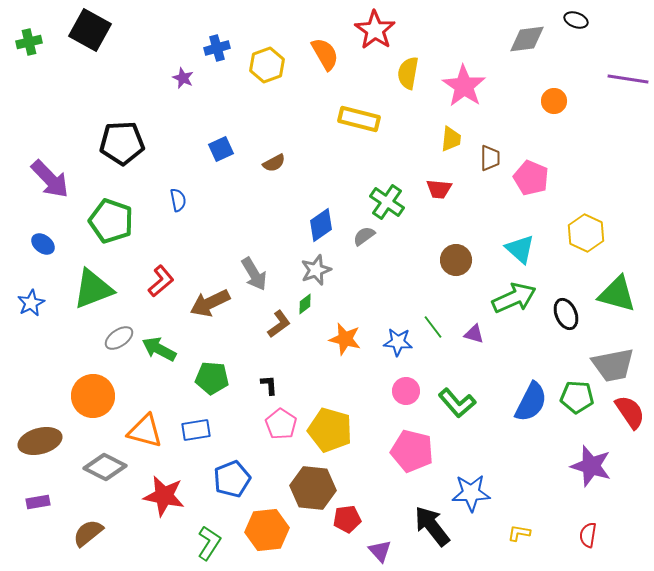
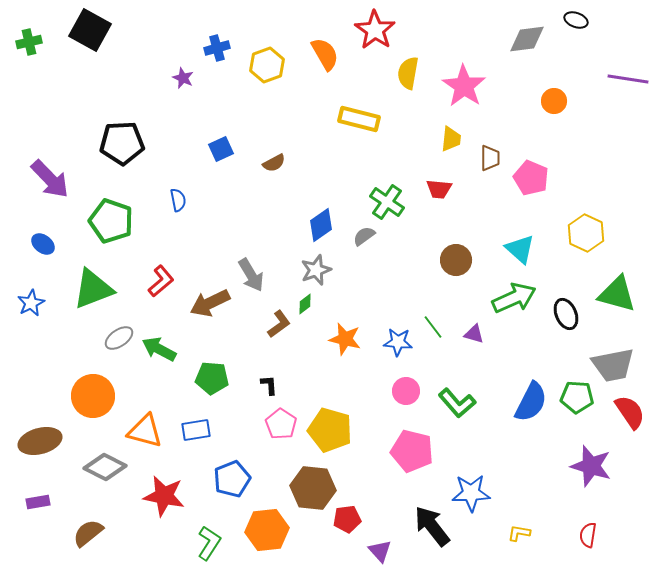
gray arrow at (254, 274): moved 3 px left, 1 px down
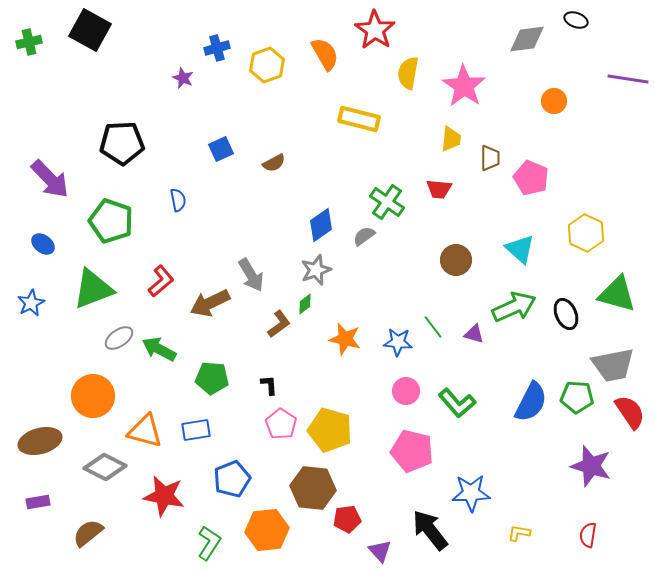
green arrow at (514, 298): moved 9 px down
black arrow at (432, 526): moved 2 px left, 4 px down
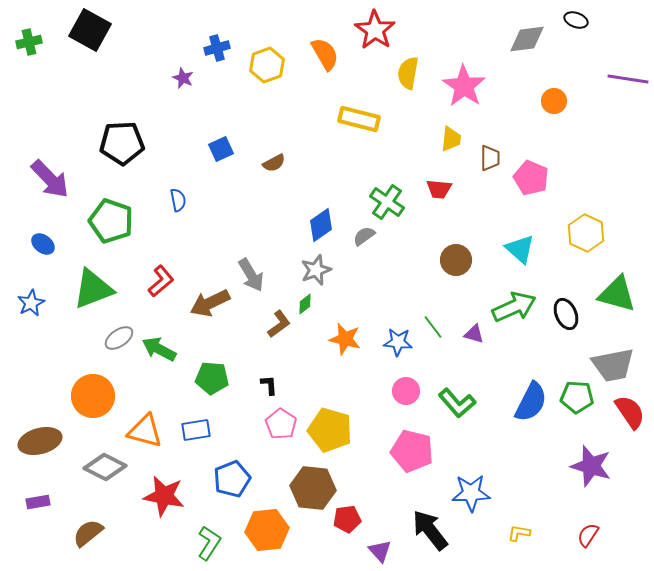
red semicircle at (588, 535): rotated 25 degrees clockwise
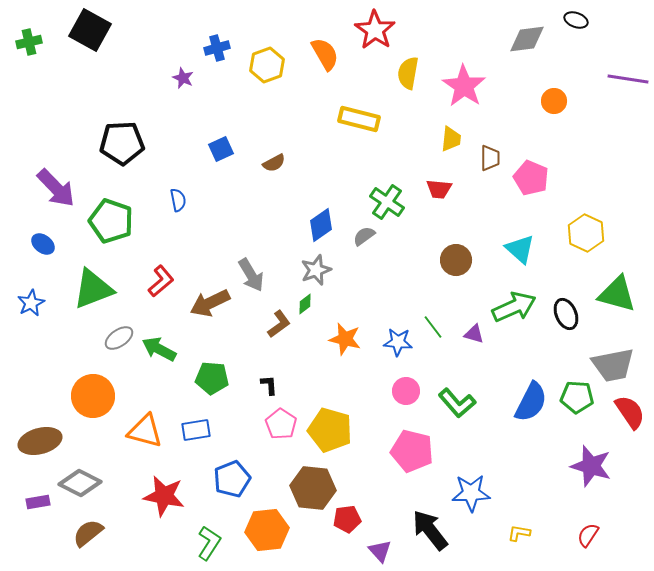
purple arrow at (50, 179): moved 6 px right, 9 px down
gray diamond at (105, 467): moved 25 px left, 16 px down
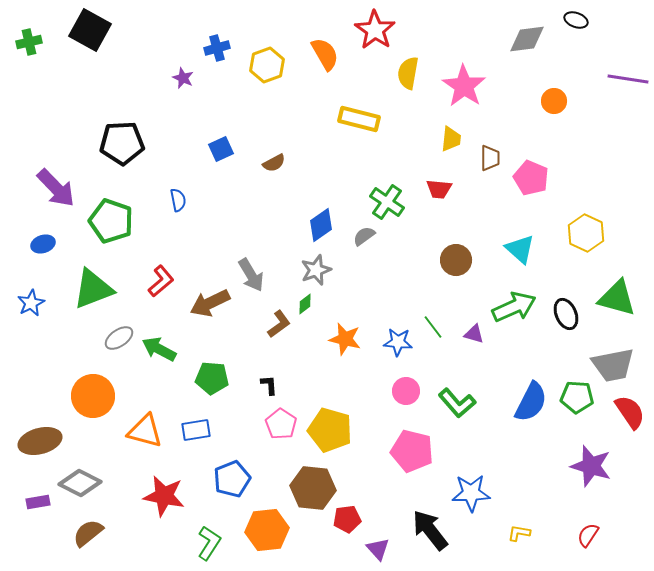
blue ellipse at (43, 244): rotated 55 degrees counterclockwise
green triangle at (617, 294): moved 4 px down
purple triangle at (380, 551): moved 2 px left, 2 px up
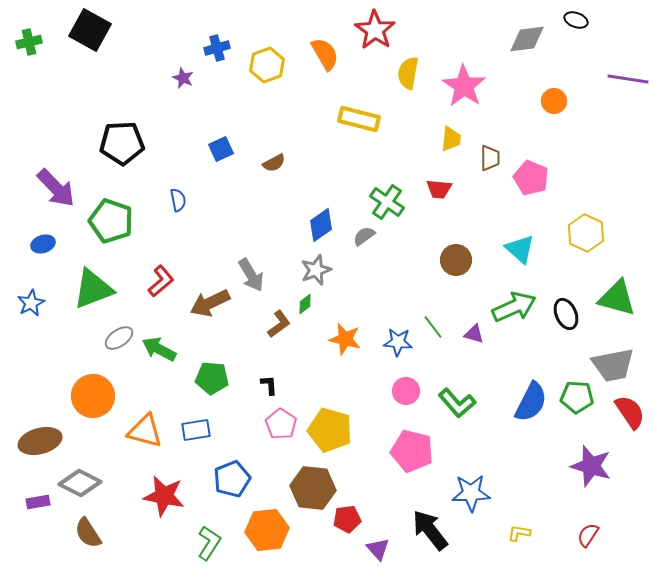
brown semicircle at (88, 533): rotated 84 degrees counterclockwise
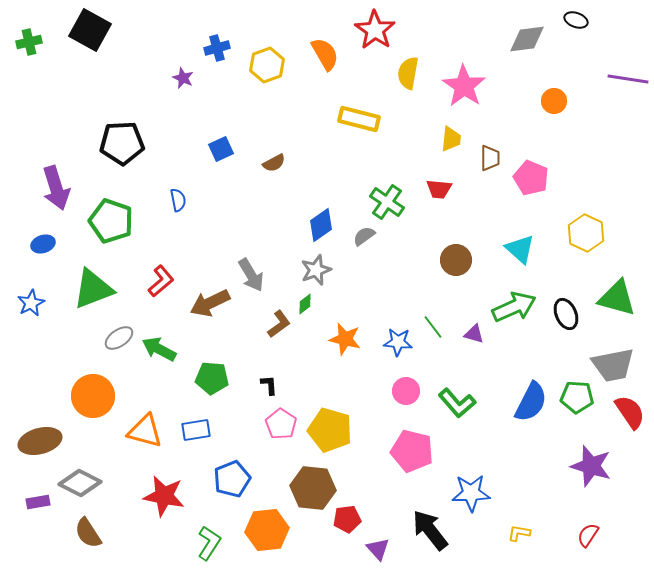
purple arrow at (56, 188): rotated 27 degrees clockwise
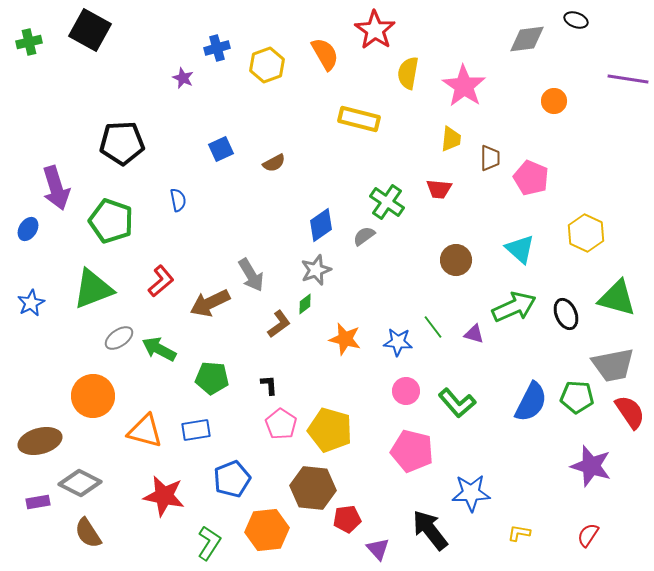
blue ellipse at (43, 244): moved 15 px left, 15 px up; rotated 40 degrees counterclockwise
